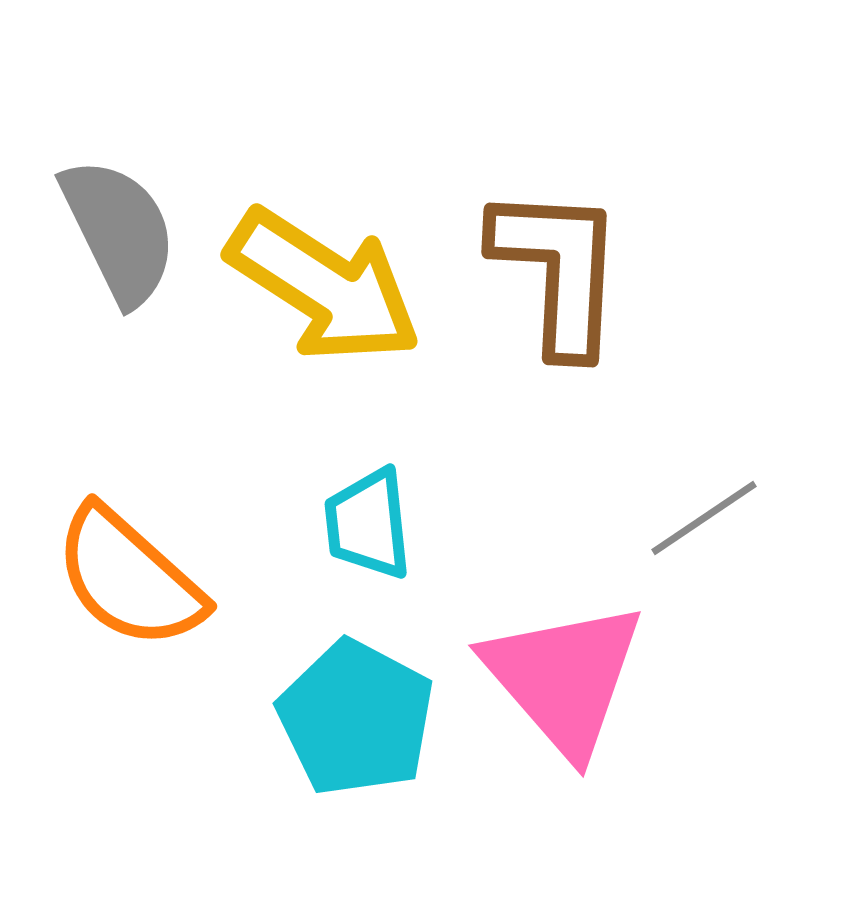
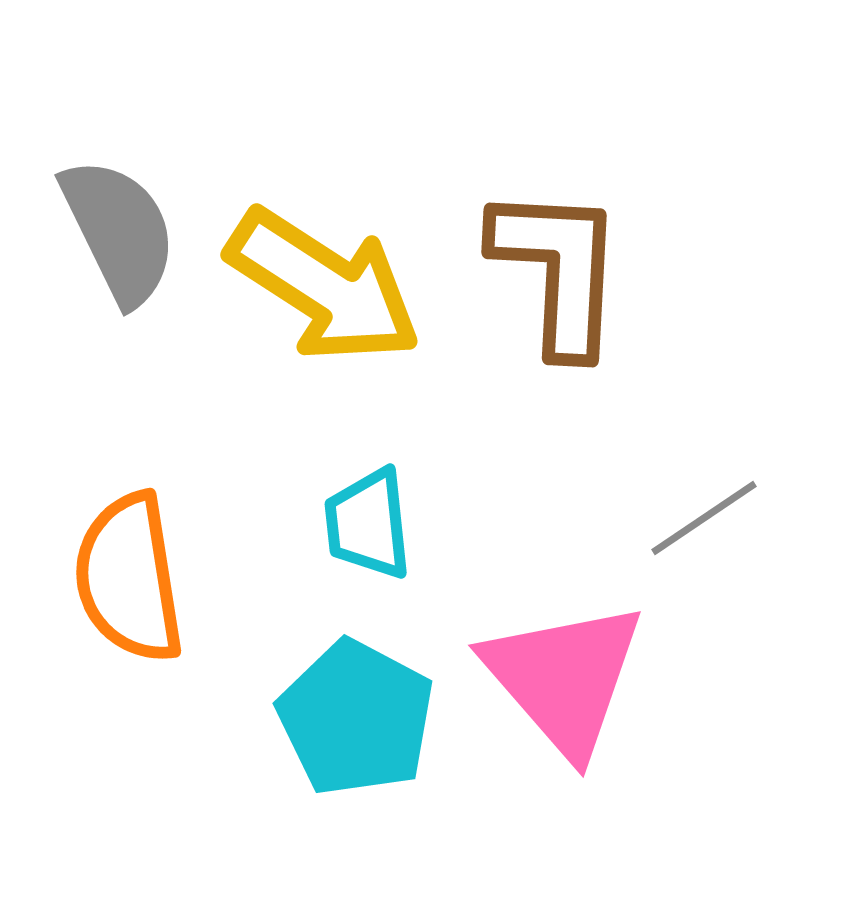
orange semicircle: rotated 39 degrees clockwise
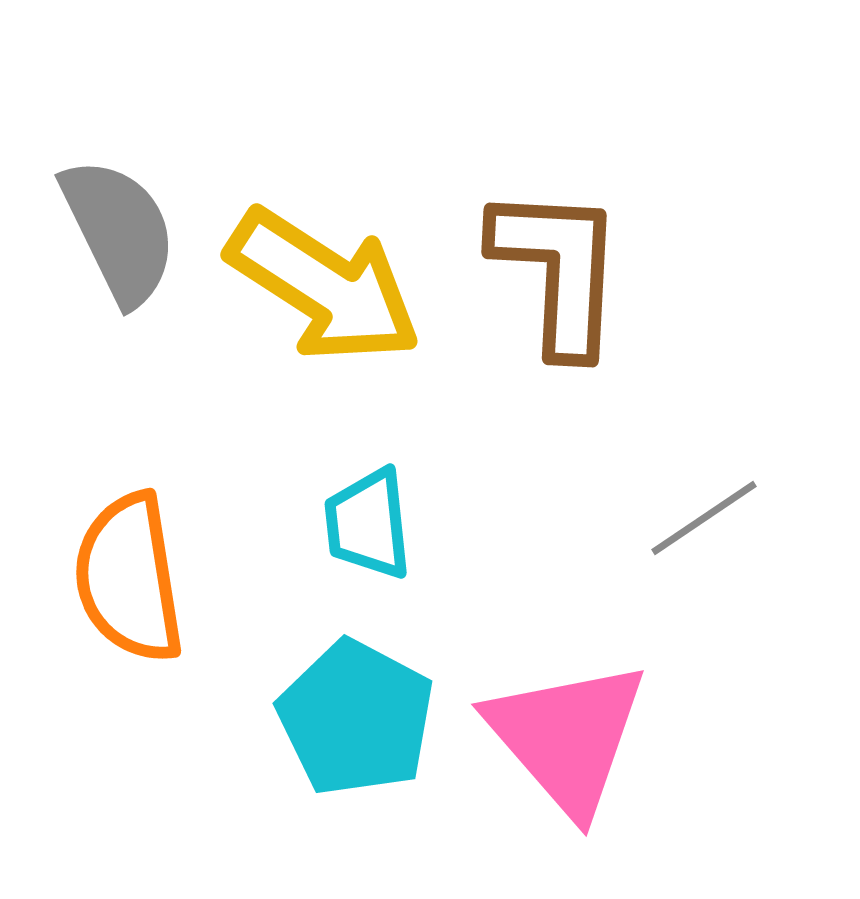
pink triangle: moved 3 px right, 59 px down
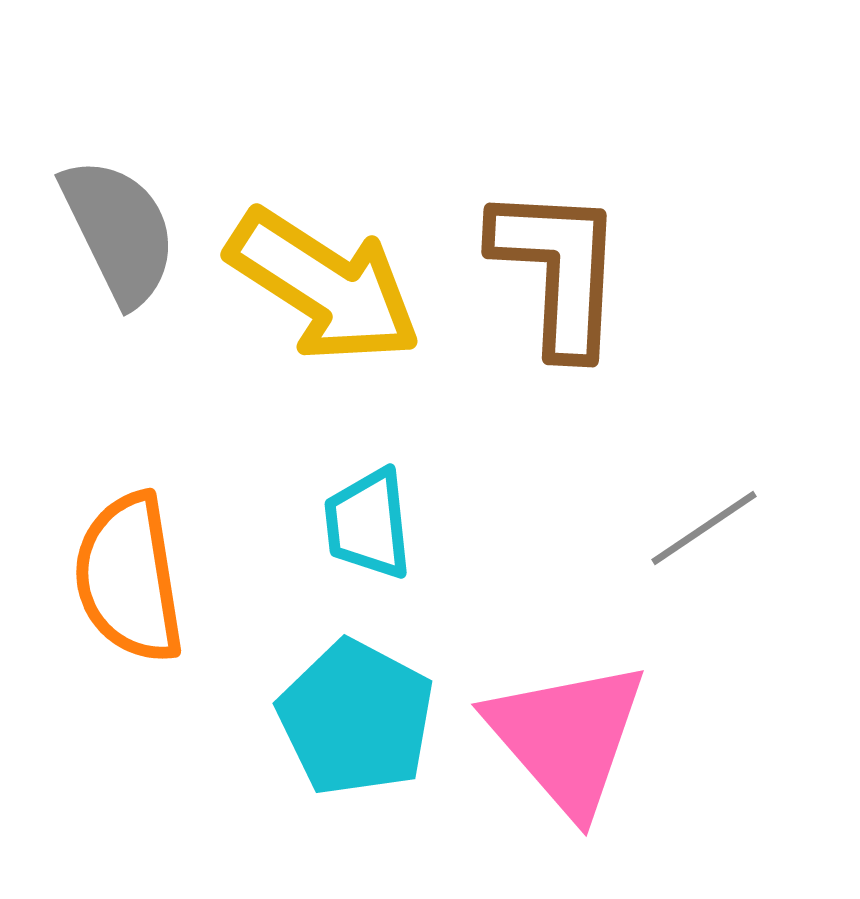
gray line: moved 10 px down
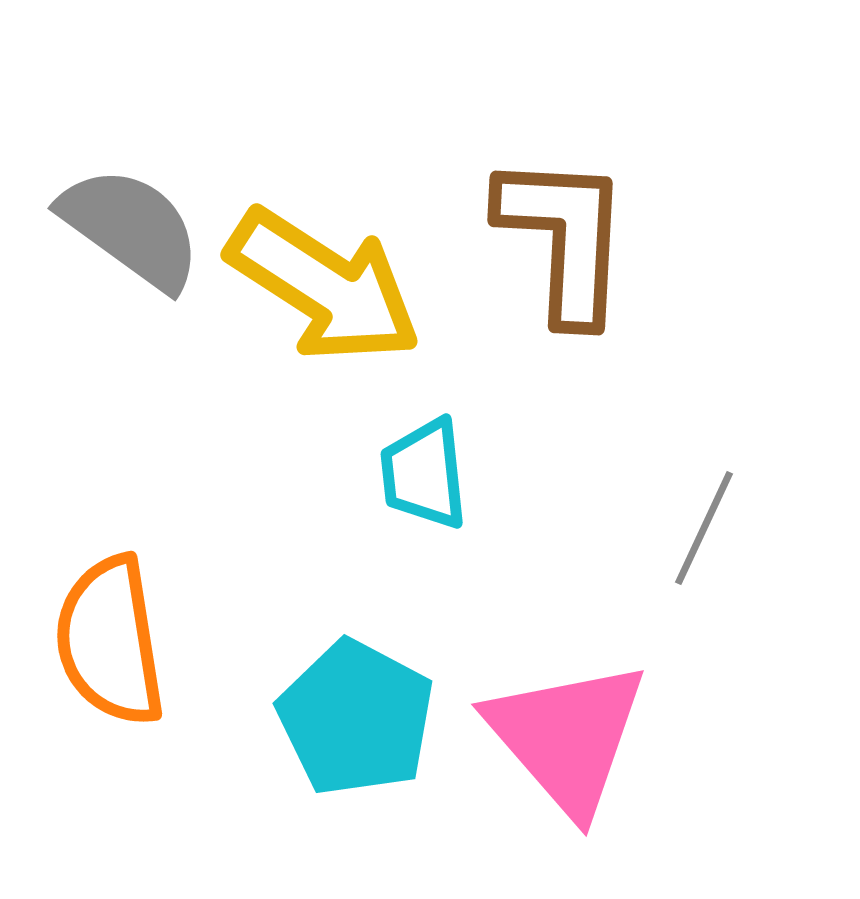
gray semicircle: moved 12 px right, 3 px up; rotated 28 degrees counterclockwise
brown L-shape: moved 6 px right, 32 px up
cyan trapezoid: moved 56 px right, 50 px up
gray line: rotated 31 degrees counterclockwise
orange semicircle: moved 19 px left, 63 px down
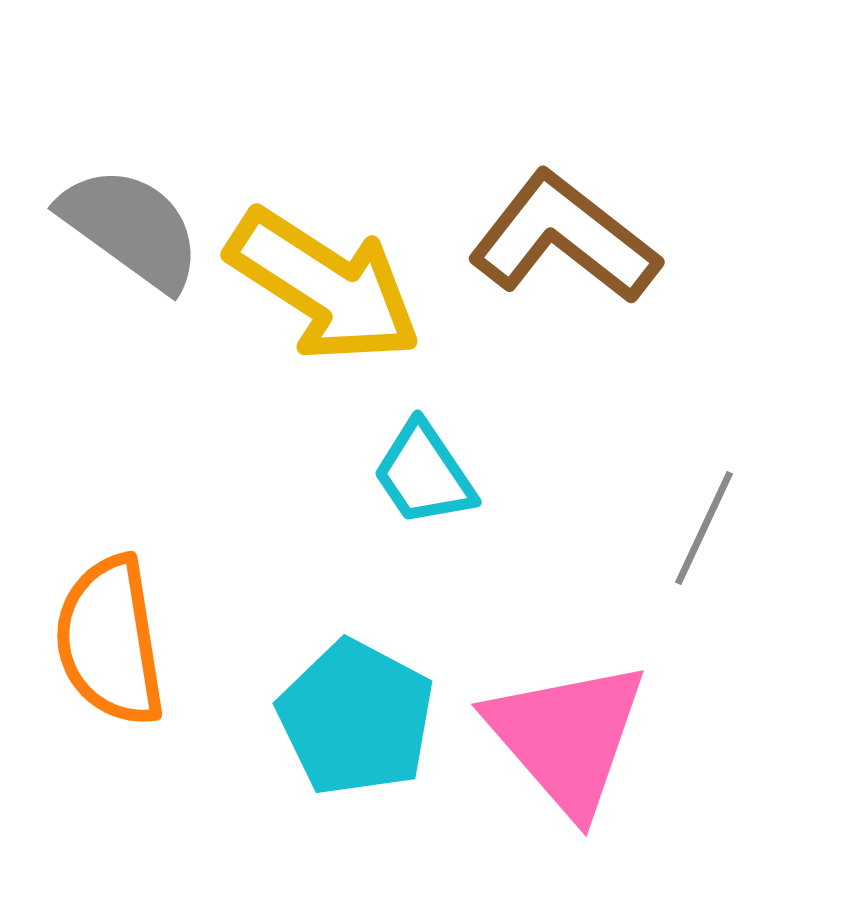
brown L-shape: rotated 55 degrees counterclockwise
cyan trapezoid: rotated 28 degrees counterclockwise
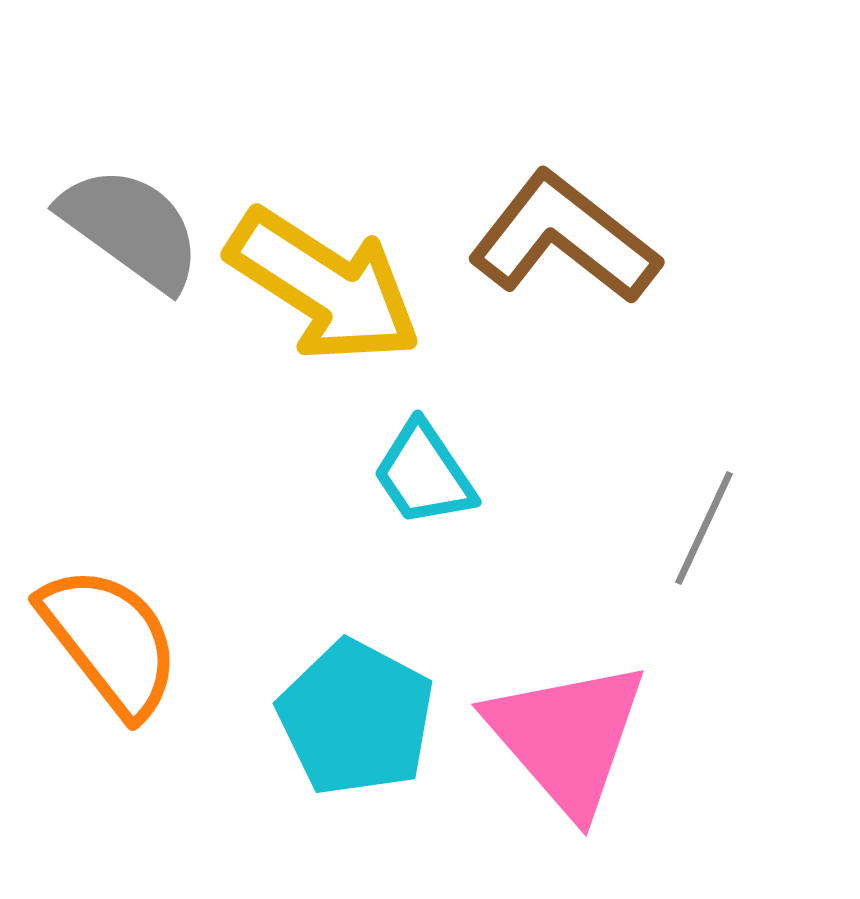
orange semicircle: rotated 151 degrees clockwise
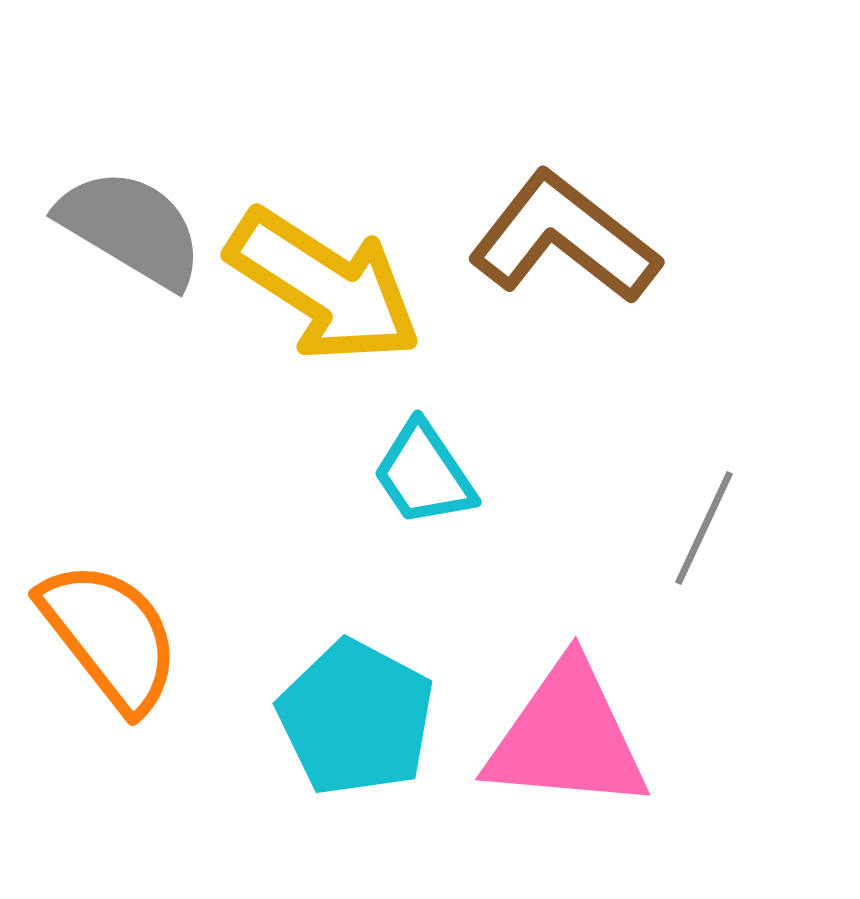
gray semicircle: rotated 5 degrees counterclockwise
orange semicircle: moved 5 px up
pink triangle: rotated 44 degrees counterclockwise
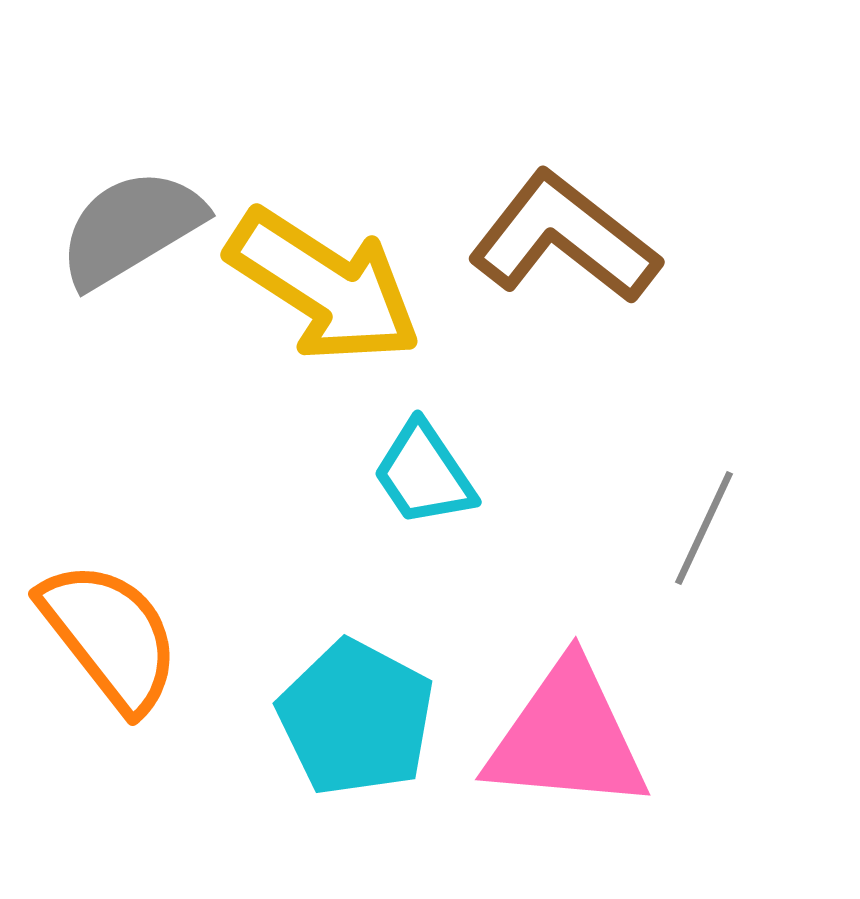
gray semicircle: rotated 62 degrees counterclockwise
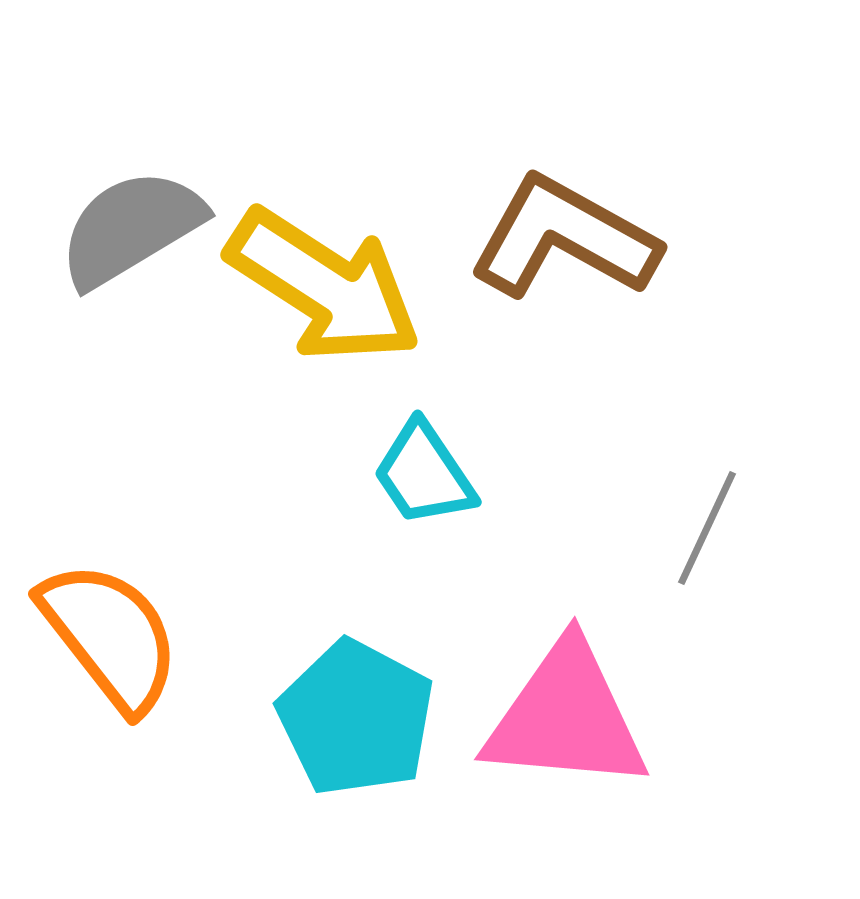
brown L-shape: rotated 9 degrees counterclockwise
gray line: moved 3 px right
pink triangle: moved 1 px left, 20 px up
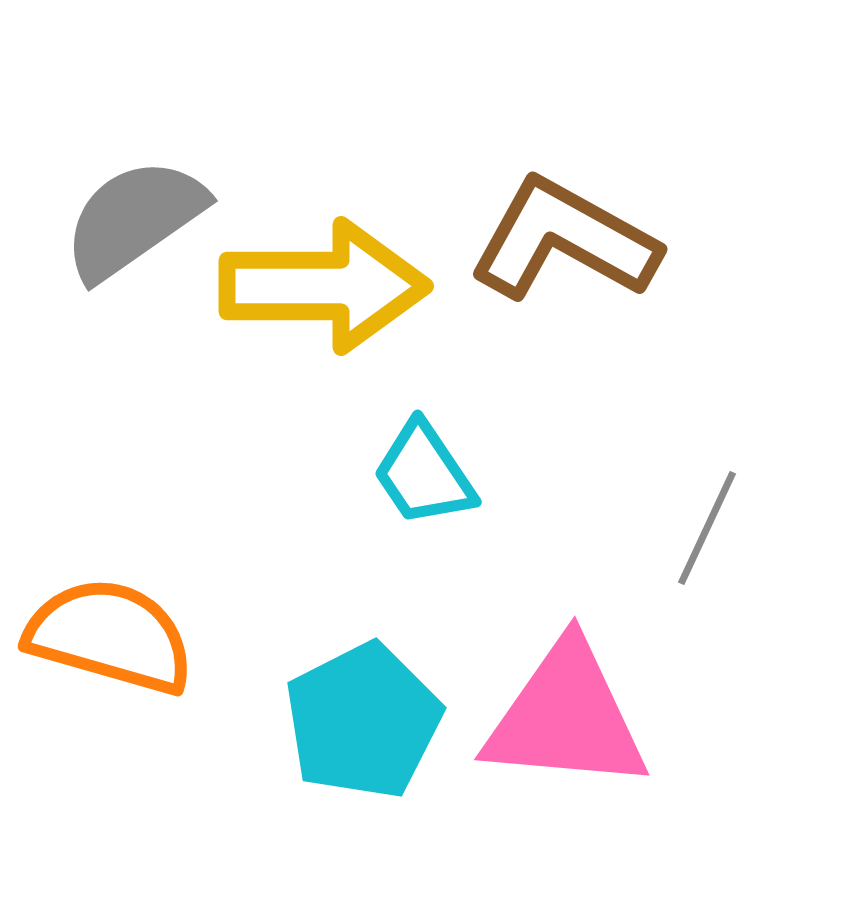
gray semicircle: moved 3 px right, 9 px up; rotated 4 degrees counterclockwise
brown L-shape: moved 2 px down
yellow arrow: rotated 33 degrees counterclockwise
orange semicircle: rotated 36 degrees counterclockwise
cyan pentagon: moved 7 px right, 3 px down; rotated 17 degrees clockwise
